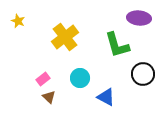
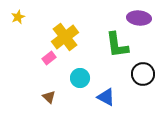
yellow star: moved 4 px up; rotated 24 degrees clockwise
green L-shape: rotated 8 degrees clockwise
pink rectangle: moved 6 px right, 21 px up
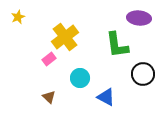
pink rectangle: moved 1 px down
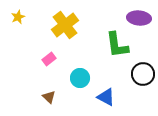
yellow cross: moved 12 px up
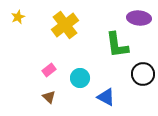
pink rectangle: moved 11 px down
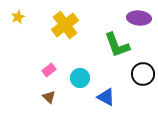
green L-shape: rotated 12 degrees counterclockwise
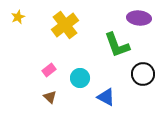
brown triangle: moved 1 px right
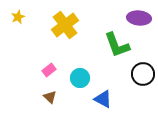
blue triangle: moved 3 px left, 2 px down
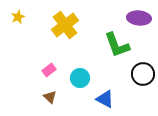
blue triangle: moved 2 px right
